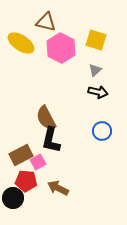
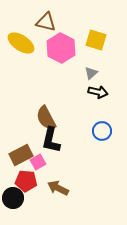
gray triangle: moved 4 px left, 3 px down
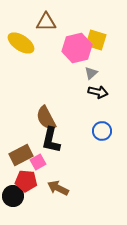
brown triangle: rotated 15 degrees counterclockwise
pink hexagon: moved 16 px right; rotated 20 degrees clockwise
black circle: moved 2 px up
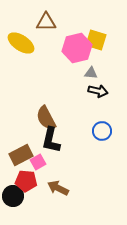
gray triangle: rotated 48 degrees clockwise
black arrow: moved 1 px up
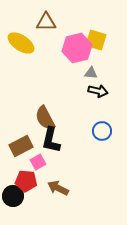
brown semicircle: moved 1 px left
brown rectangle: moved 9 px up
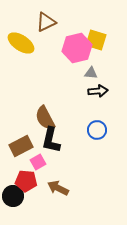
brown triangle: rotated 25 degrees counterclockwise
black arrow: rotated 18 degrees counterclockwise
blue circle: moved 5 px left, 1 px up
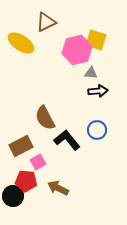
pink hexagon: moved 2 px down
black L-shape: moved 16 px right; rotated 128 degrees clockwise
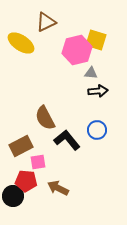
pink square: rotated 21 degrees clockwise
